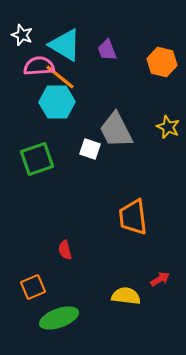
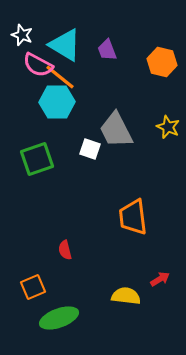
pink semicircle: moved 1 px left, 1 px up; rotated 148 degrees counterclockwise
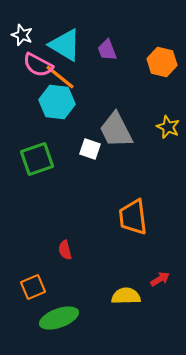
cyan hexagon: rotated 8 degrees clockwise
yellow semicircle: rotated 8 degrees counterclockwise
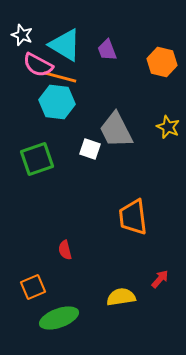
orange line: rotated 24 degrees counterclockwise
red arrow: rotated 18 degrees counterclockwise
yellow semicircle: moved 5 px left, 1 px down; rotated 8 degrees counterclockwise
